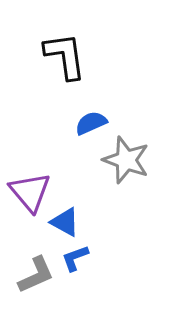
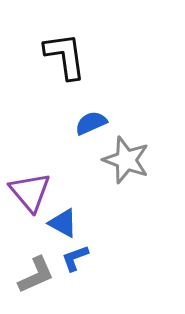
blue triangle: moved 2 px left, 1 px down
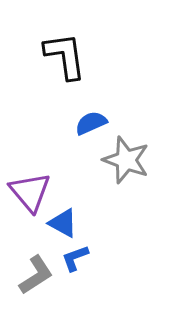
gray L-shape: rotated 9 degrees counterclockwise
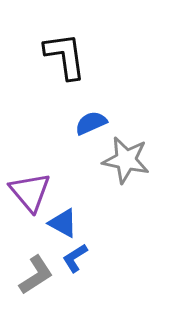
gray star: rotated 9 degrees counterclockwise
blue L-shape: rotated 12 degrees counterclockwise
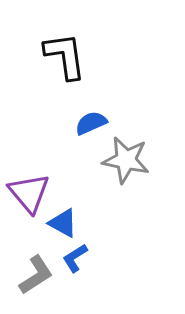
purple triangle: moved 1 px left, 1 px down
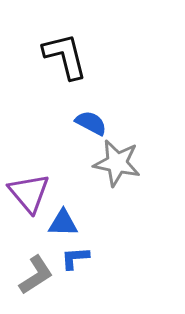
black L-shape: rotated 6 degrees counterclockwise
blue semicircle: rotated 52 degrees clockwise
gray star: moved 9 px left, 3 px down
blue triangle: rotated 28 degrees counterclockwise
blue L-shape: rotated 28 degrees clockwise
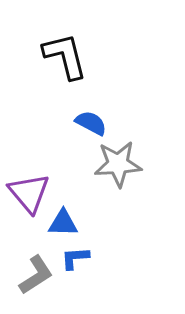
gray star: moved 1 px right, 1 px down; rotated 15 degrees counterclockwise
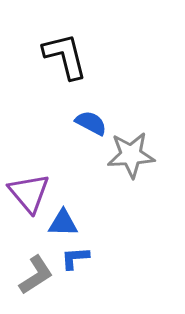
gray star: moved 13 px right, 9 px up
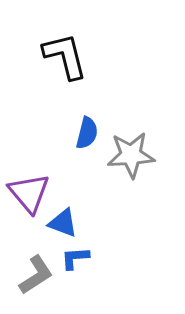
blue semicircle: moved 4 px left, 10 px down; rotated 76 degrees clockwise
blue triangle: rotated 20 degrees clockwise
